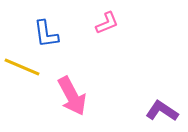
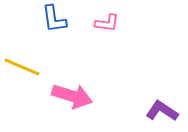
pink L-shape: rotated 30 degrees clockwise
blue L-shape: moved 8 px right, 15 px up
pink arrow: rotated 45 degrees counterclockwise
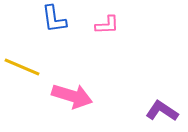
pink L-shape: moved 2 px down; rotated 10 degrees counterclockwise
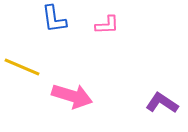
purple L-shape: moved 8 px up
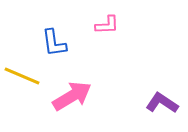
blue L-shape: moved 24 px down
yellow line: moved 9 px down
pink arrow: rotated 48 degrees counterclockwise
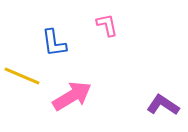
pink L-shape: rotated 100 degrees counterclockwise
purple L-shape: moved 1 px right, 2 px down
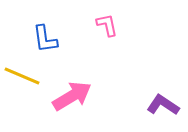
blue L-shape: moved 9 px left, 4 px up
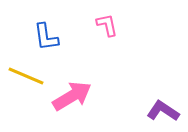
blue L-shape: moved 1 px right, 2 px up
yellow line: moved 4 px right
purple L-shape: moved 6 px down
